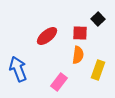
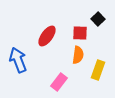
red ellipse: rotated 15 degrees counterclockwise
blue arrow: moved 9 px up
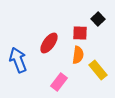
red ellipse: moved 2 px right, 7 px down
yellow rectangle: rotated 60 degrees counterclockwise
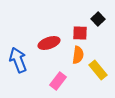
red ellipse: rotated 35 degrees clockwise
pink rectangle: moved 1 px left, 1 px up
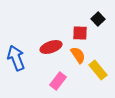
red ellipse: moved 2 px right, 4 px down
orange semicircle: rotated 42 degrees counterclockwise
blue arrow: moved 2 px left, 2 px up
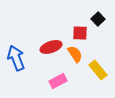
orange semicircle: moved 3 px left, 1 px up
pink rectangle: rotated 24 degrees clockwise
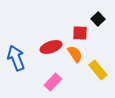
pink rectangle: moved 5 px left, 1 px down; rotated 18 degrees counterclockwise
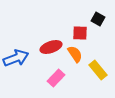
black square: rotated 16 degrees counterclockwise
blue arrow: rotated 90 degrees clockwise
pink rectangle: moved 3 px right, 4 px up
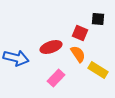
black square: rotated 24 degrees counterclockwise
red square: rotated 21 degrees clockwise
orange semicircle: moved 3 px right
blue arrow: rotated 35 degrees clockwise
yellow rectangle: rotated 18 degrees counterclockwise
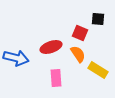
pink rectangle: rotated 48 degrees counterclockwise
